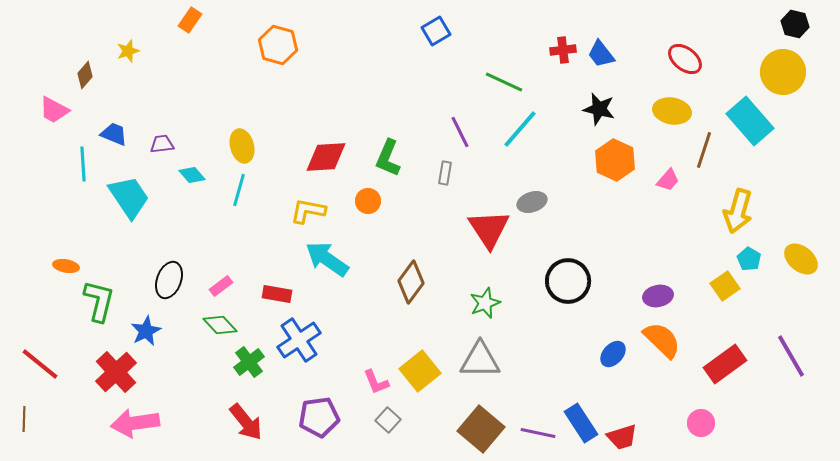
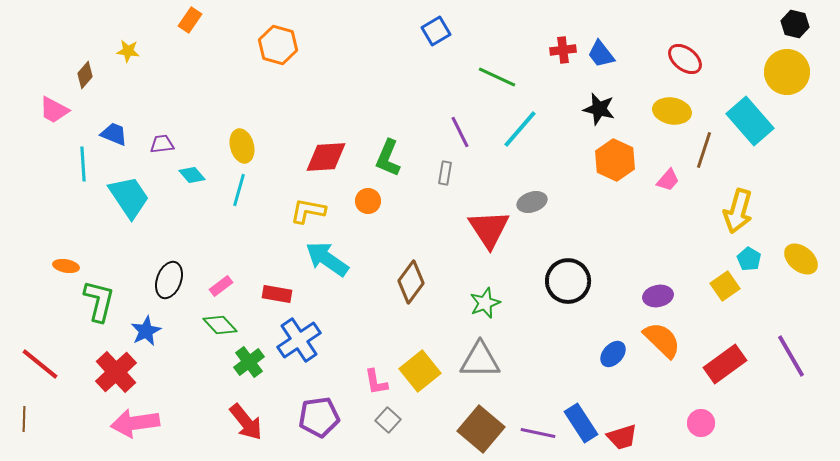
yellow star at (128, 51): rotated 25 degrees clockwise
yellow circle at (783, 72): moved 4 px right
green line at (504, 82): moved 7 px left, 5 px up
pink L-shape at (376, 382): rotated 12 degrees clockwise
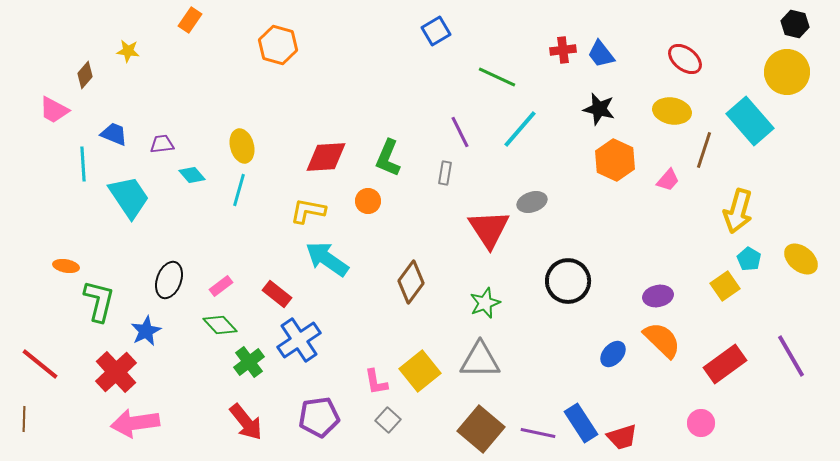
red rectangle at (277, 294): rotated 28 degrees clockwise
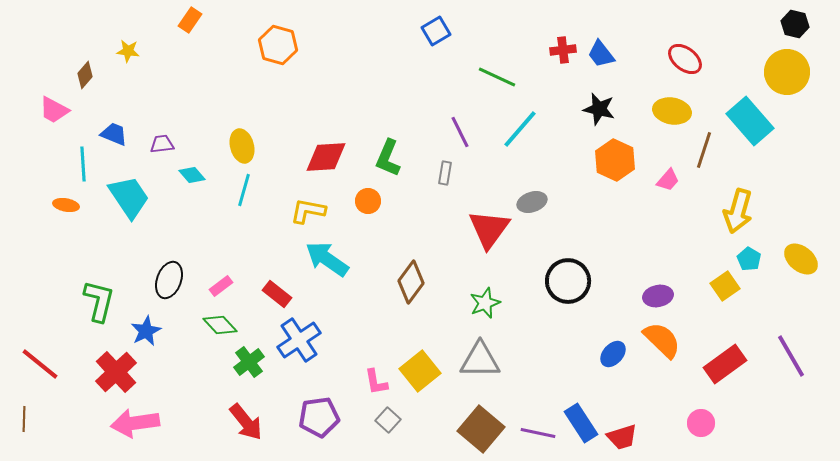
cyan line at (239, 190): moved 5 px right
red triangle at (489, 229): rotated 9 degrees clockwise
orange ellipse at (66, 266): moved 61 px up
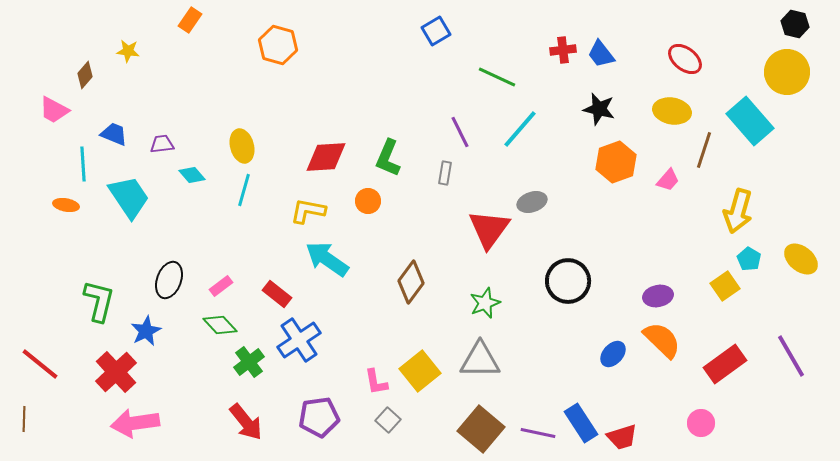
orange hexagon at (615, 160): moved 1 px right, 2 px down; rotated 15 degrees clockwise
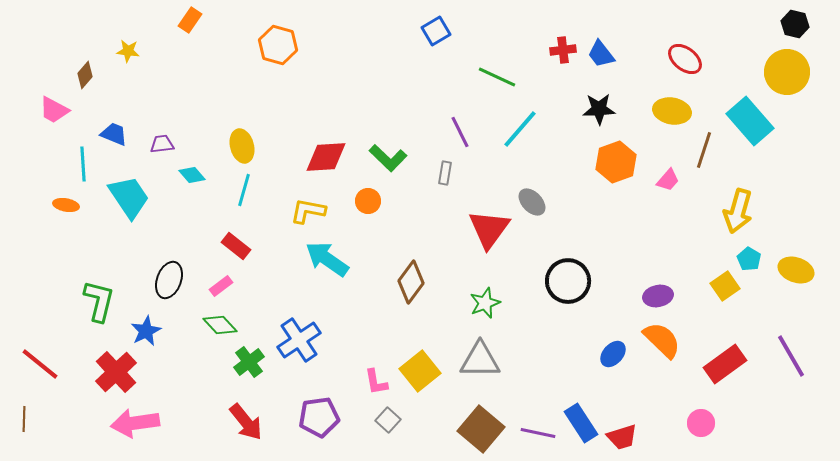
black star at (599, 109): rotated 16 degrees counterclockwise
green L-shape at (388, 158): rotated 69 degrees counterclockwise
gray ellipse at (532, 202): rotated 64 degrees clockwise
yellow ellipse at (801, 259): moved 5 px left, 11 px down; rotated 20 degrees counterclockwise
red rectangle at (277, 294): moved 41 px left, 48 px up
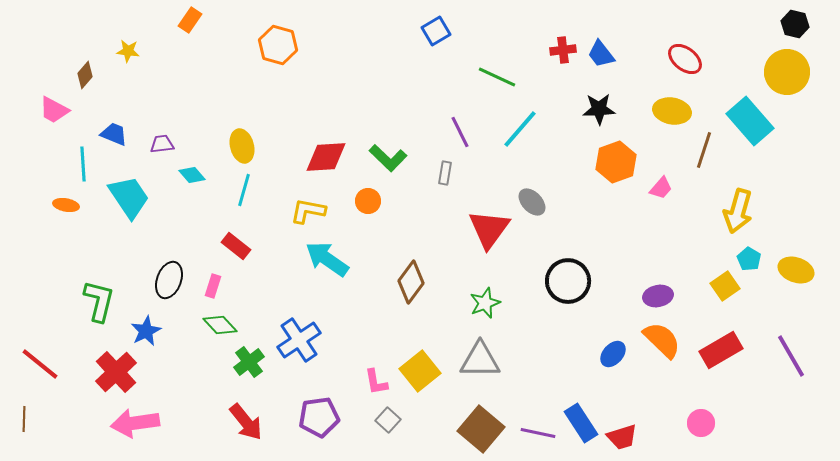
pink trapezoid at (668, 180): moved 7 px left, 8 px down
pink rectangle at (221, 286): moved 8 px left; rotated 35 degrees counterclockwise
red rectangle at (725, 364): moved 4 px left, 14 px up; rotated 6 degrees clockwise
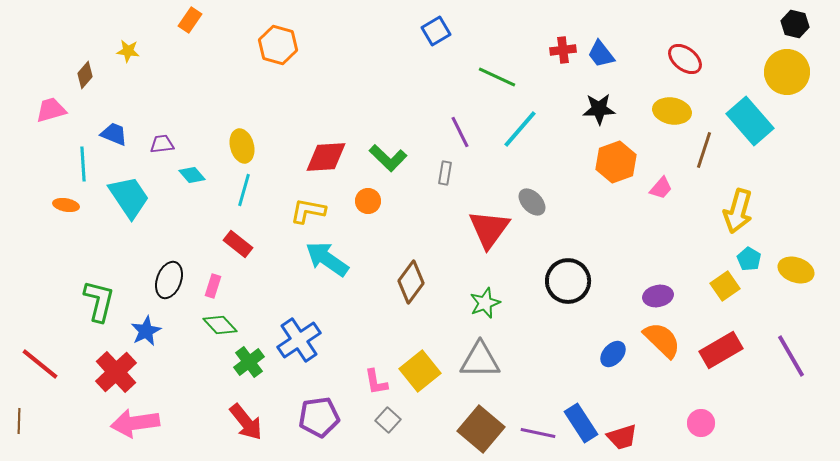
pink trapezoid at (54, 110): moved 3 px left; rotated 136 degrees clockwise
red rectangle at (236, 246): moved 2 px right, 2 px up
brown line at (24, 419): moved 5 px left, 2 px down
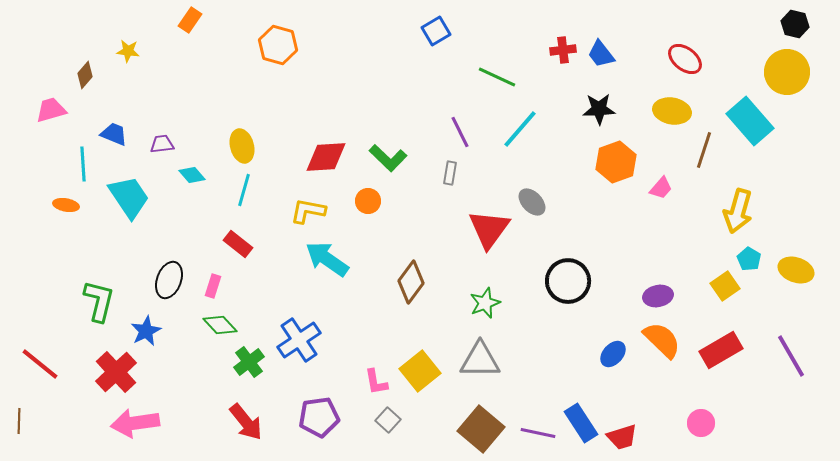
gray rectangle at (445, 173): moved 5 px right
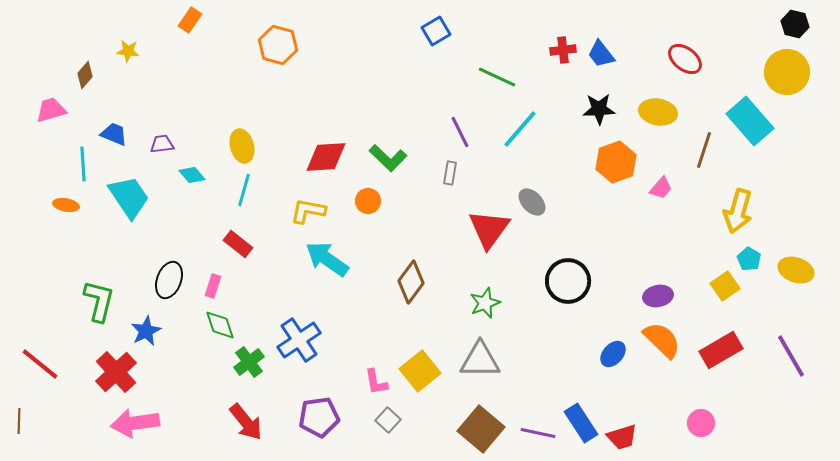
yellow ellipse at (672, 111): moved 14 px left, 1 px down
green diamond at (220, 325): rotated 24 degrees clockwise
